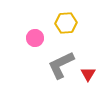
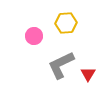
pink circle: moved 1 px left, 2 px up
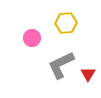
pink circle: moved 2 px left, 2 px down
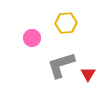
gray L-shape: rotated 8 degrees clockwise
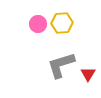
yellow hexagon: moved 4 px left
pink circle: moved 6 px right, 14 px up
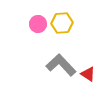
gray L-shape: rotated 64 degrees clockwise
red triangle: rotated 28 degrees counterclockwise
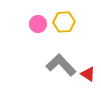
yellow hexagon: moved 2 px right, 1 px up
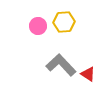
pink circle: moved 2 px down
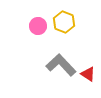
yellow hexagon: rotated 25 degrees clockwise
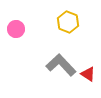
yellow hexagon: moved 4 px right
pink circle: moved 22 px left, 3 px down
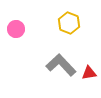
yellow hexagon: moved 1 px right, 1 px down
red triangle: moved 1 px right, 1 px up; rotated 42 degrees counterclockwise
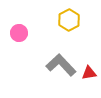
yellow hexagon: moved 3 px up; rotated 10 degrees clockwise
pink circle: moved 3 px right, 4 px down
